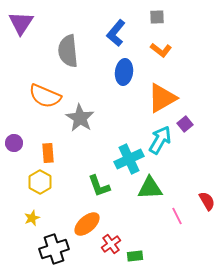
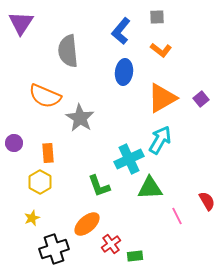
blue L-shape: moved 5 px right, 2 px up
purple square: moved 16 px right, 25 px up
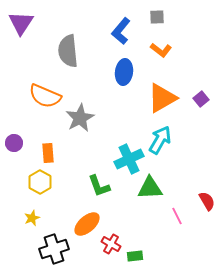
gray star: rotated 12 degrees clockwise
red cross: rotated 24 degrees counterclockwise
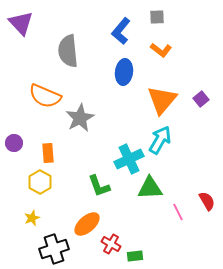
purple triangle: rotated 16 degrees counterclockwise
orange triangle: moved 2 px down; rotated 20 degrees counterclockwise
pink line: moved 1 px right, 4 px up
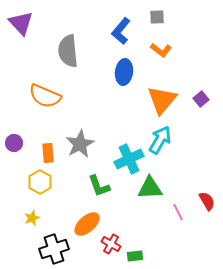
gray star: moved 26 px down
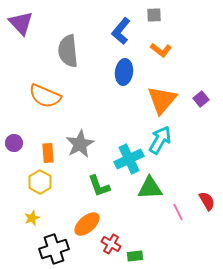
gray square: moved 3 px left, 2 px up
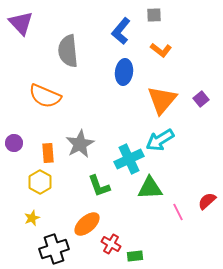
cyan arrow: rotated 152 degrees counterclockwise
red semicircle: rotated 102 degrees counterclockwise
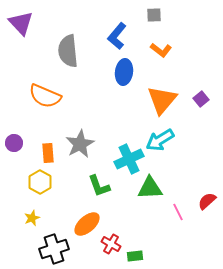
blue L-shape: moved 4 px left, 5 px down
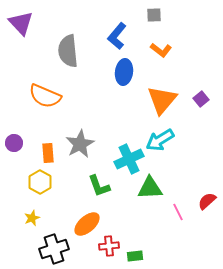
red cross: moved 2 px left, 2 px down; rotated 36 degrees counterclockwise
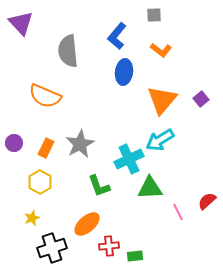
orange rectangle: moved 2 px left, 5 px up; rotated 30 degrees clockwise
black cross: moved 2 px left, 1 px up
